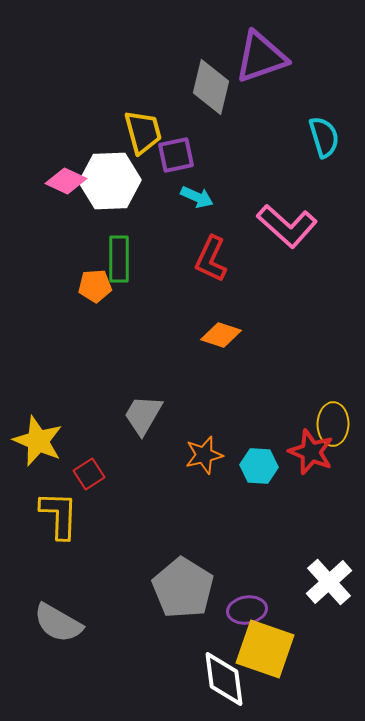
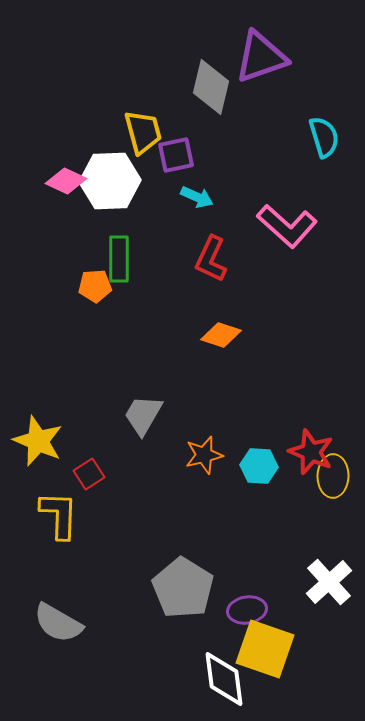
yellow ellipse: moved 52 px down
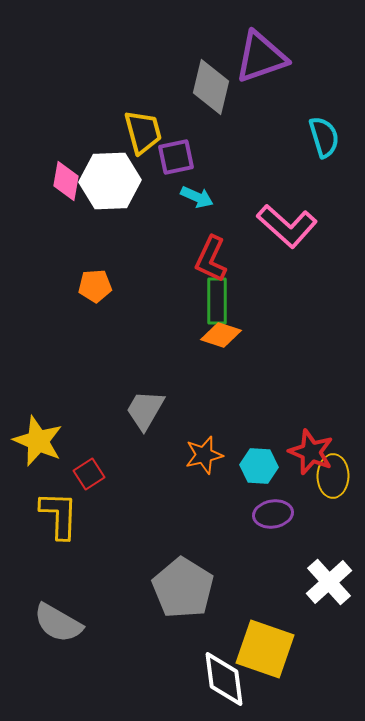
purple square: moved 2 px down
pink diamond: rotated 75 degrees clockwise
green rectangle: moved 98 px right, 42 px down
gray trapezoid: moved 2 px right, 5 px up
purple ellipse: moved 26 px right, 96 px up
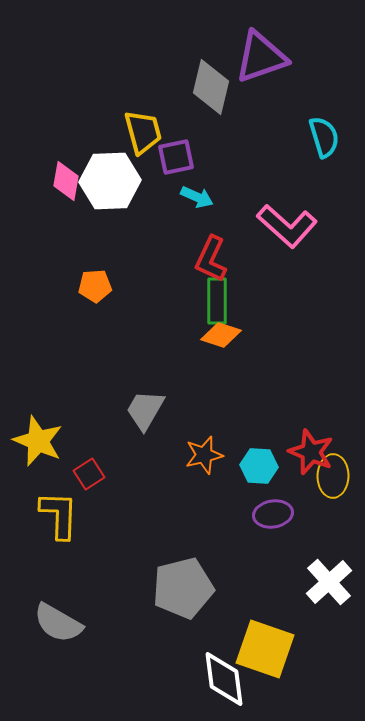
gray pentagon: rotated 26 degrees clockwise
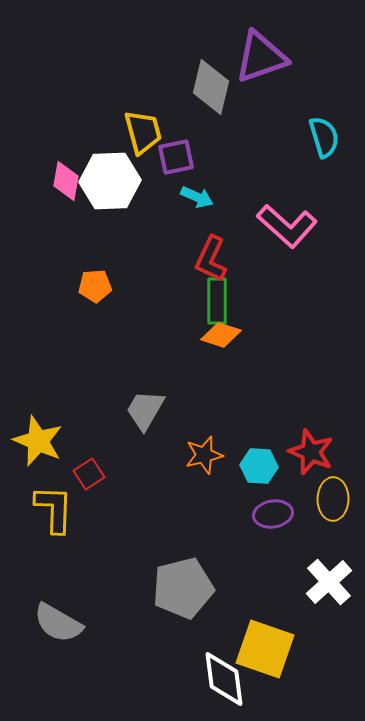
yellow ellipse: moved 23 px down
yellow L-shape: moved 5 px left, 6 px up
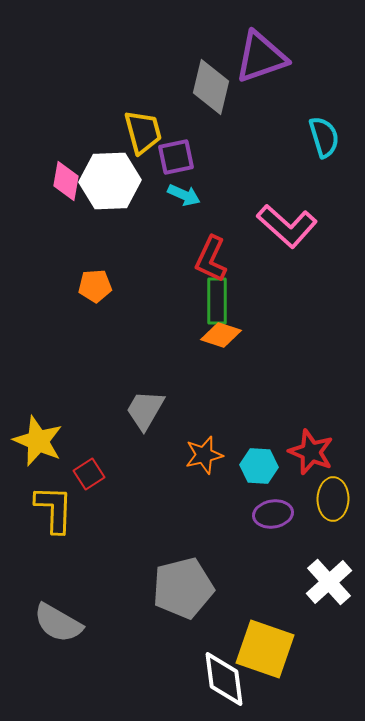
cyan arrow: moved 13 px left, 2 px up
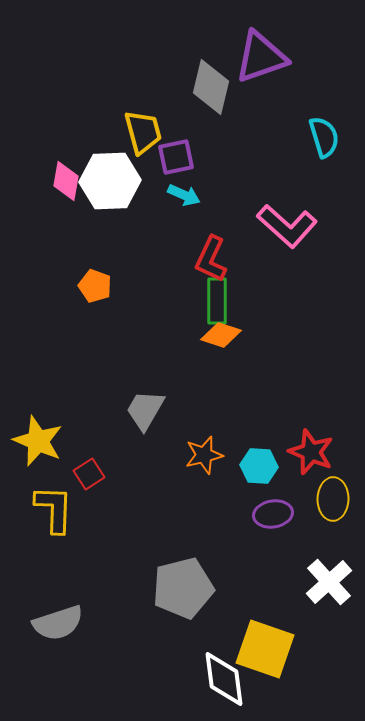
orange pentagon: rotated 24 degrees clockwise
gray semicircle: rotated 48 degrees counterclockwise
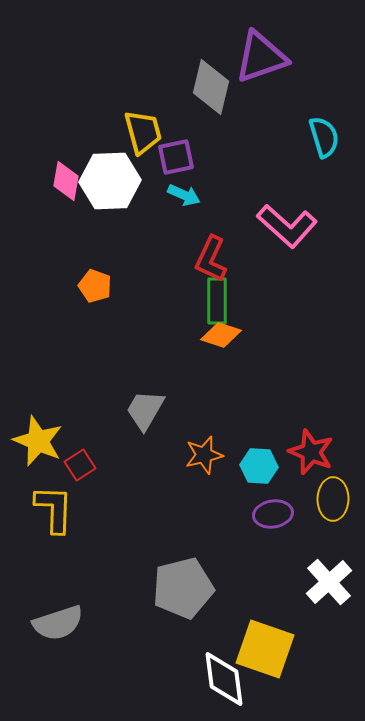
red square: moved 9 px left, 9 px up
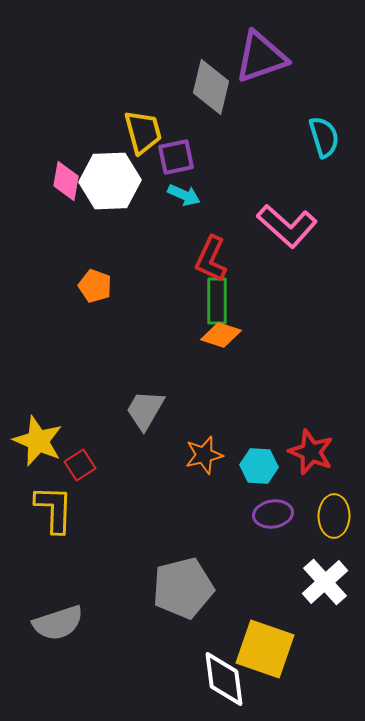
yellow ellipse: moved 1 px right, 17 px down
white cross: moved 4 px left
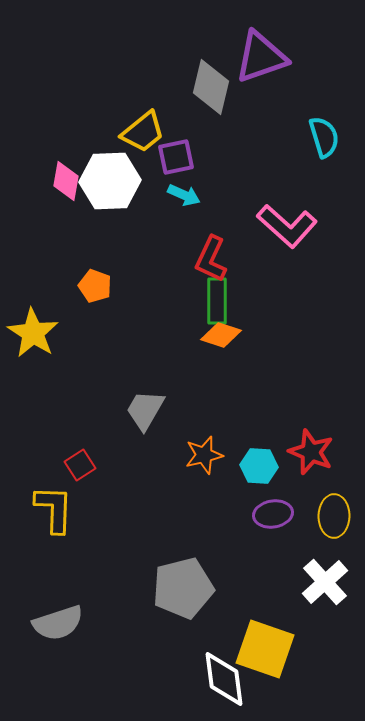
yellow trapezoid: rotated 66 degrees clockwise
yellow star: moved 5 px left, 108 px up; rotated 9 degrees clockwise
